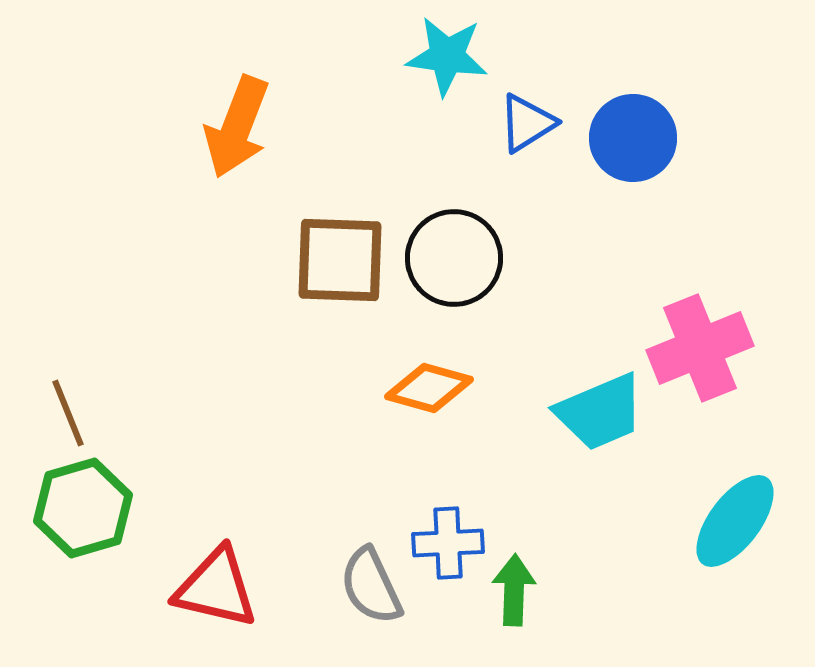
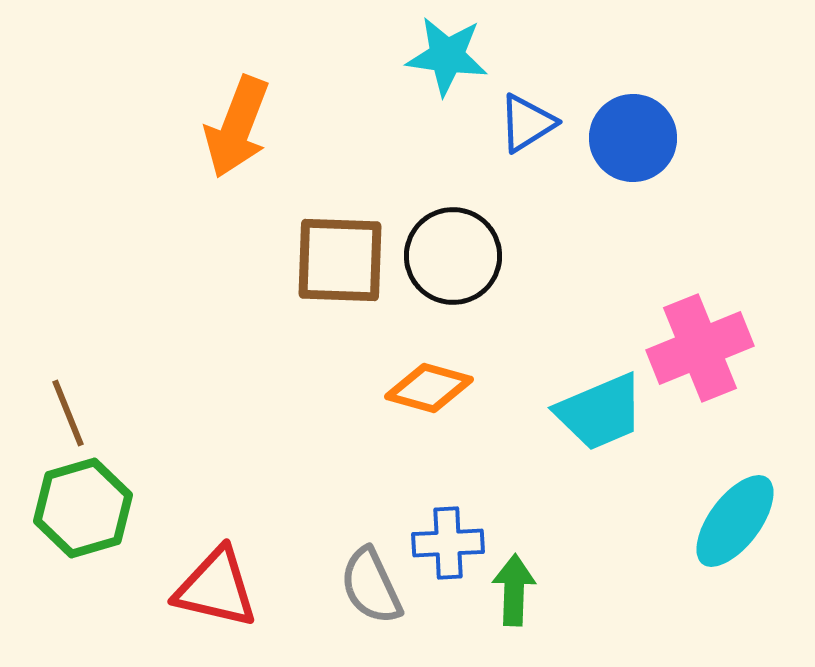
black circle: moved 1 px left, 2 px up
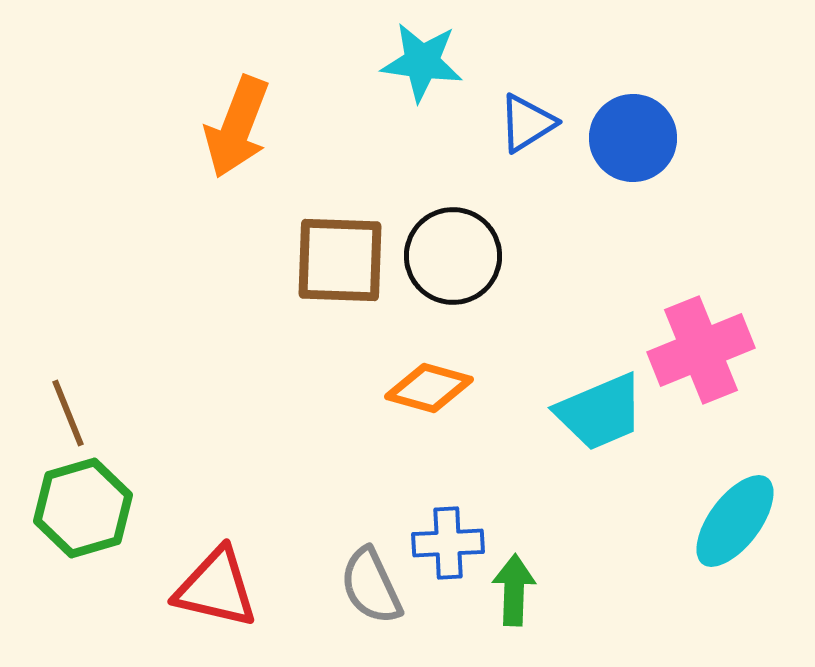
cyan star: moved 25 px left, 6 px down
pink cross: moved 1 px right, 2 px down
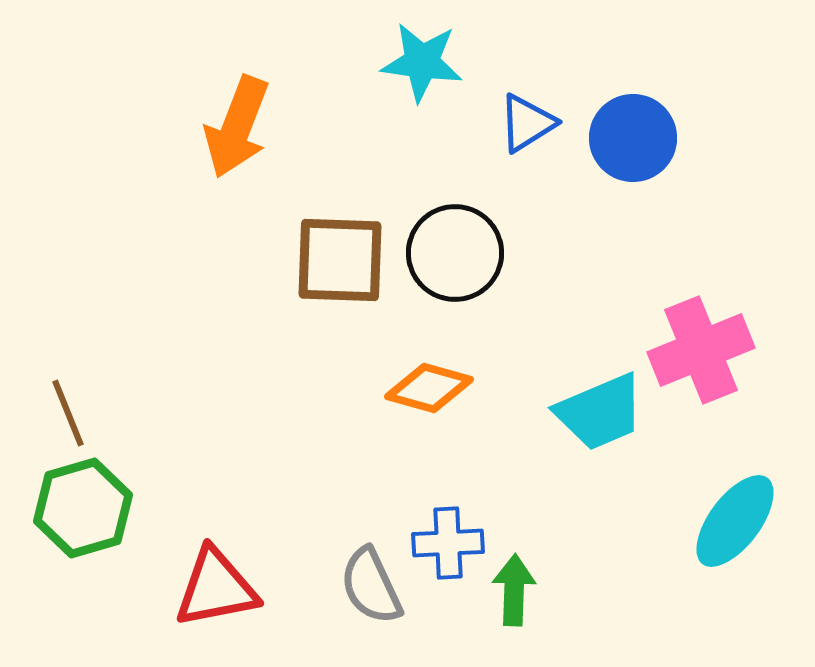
black circle: moved 2 px right, 3 px up
red triangle: rotated 24 degrees counterclockwise
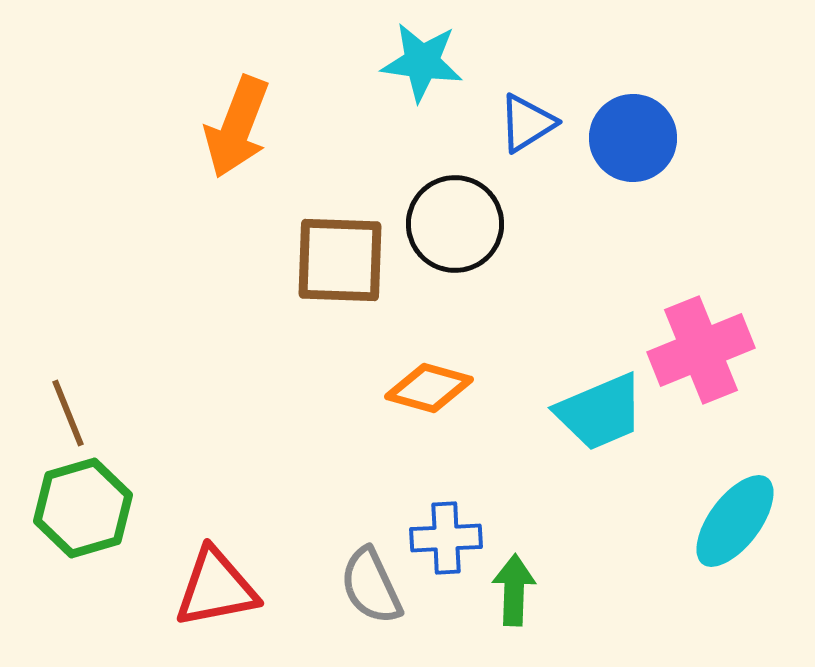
black circle: moved 29 px up
blue cross: moved 2 px left, 5 px up
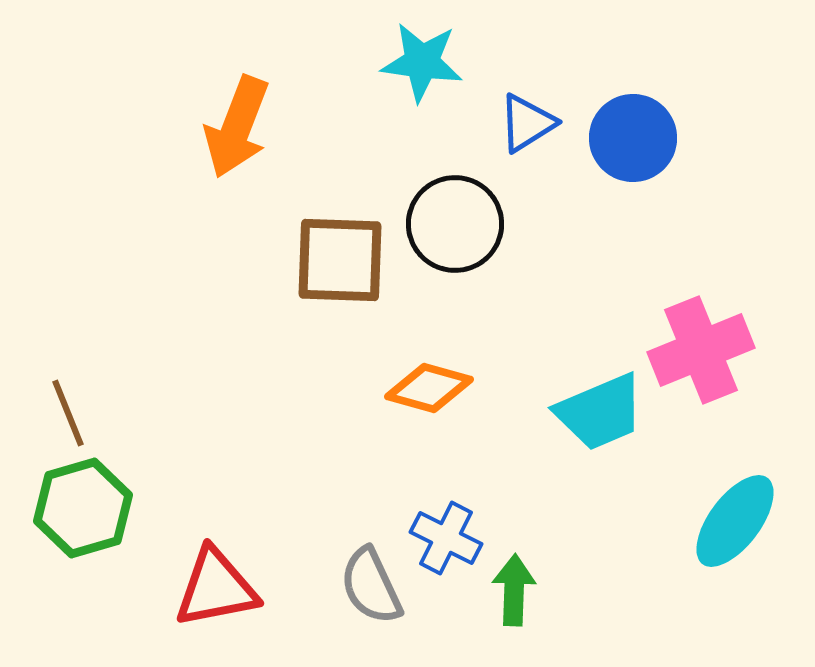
blue cross: rotated 30 degrees clockwise
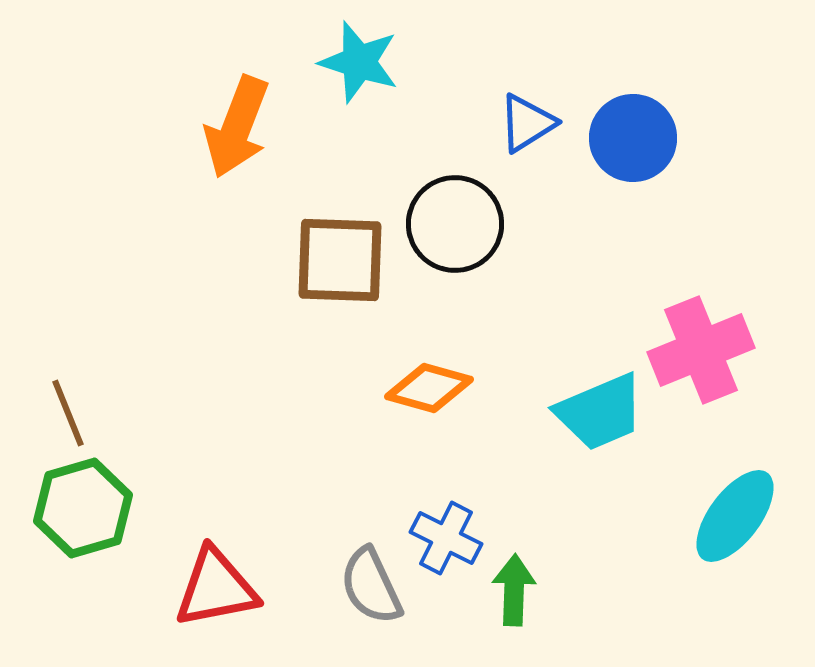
cyan star: moved 63 px left; rotated 10 degrees clockwise
cyan ellipse: moved 5 px up
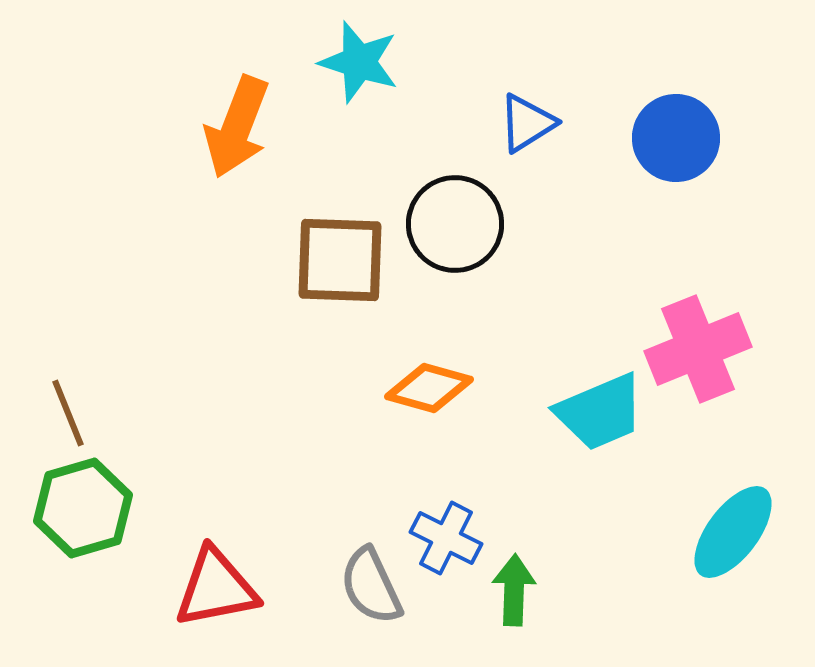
blue circle: moved 43 px right
pink cross: moved 3 px left, 1 px up
cyan ellipse: moved 2 px left, 16 px down
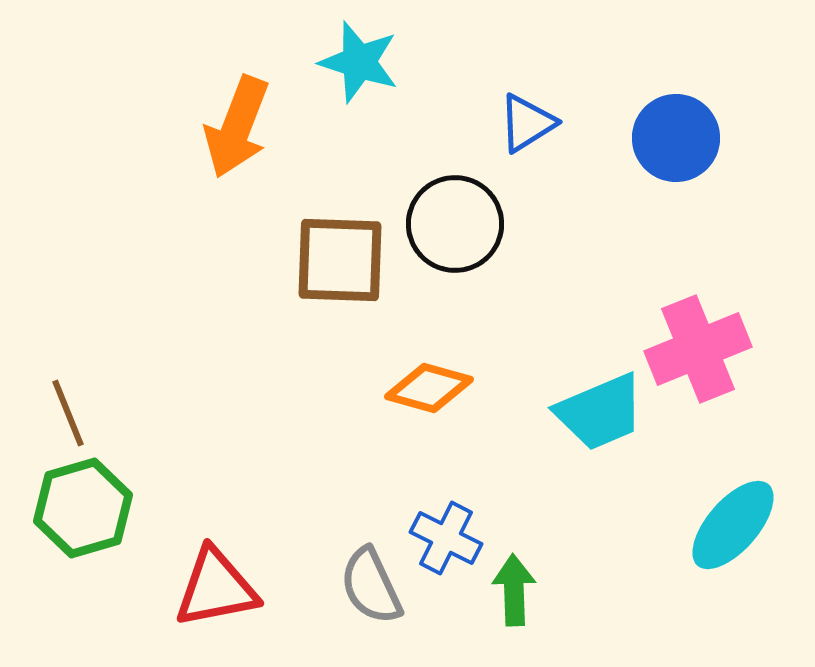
cyan ellipse: moved 7 px up; rotated 4 degrees clockwise
green arrow: rotated 4 degrees counterclockwise
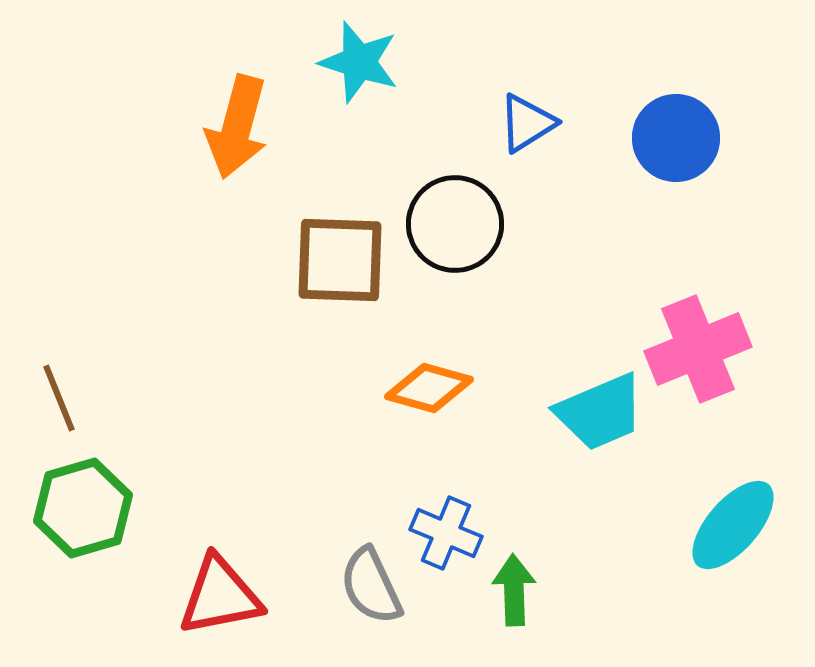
orange arrow: rotated 6 degrees counterclockwise
brown line: moved 9 px left, 15 px up
blue cross: moved 5 px up; rotated 4 degrees counterclockwise
red triangle: moved 4 px right, 8 px down
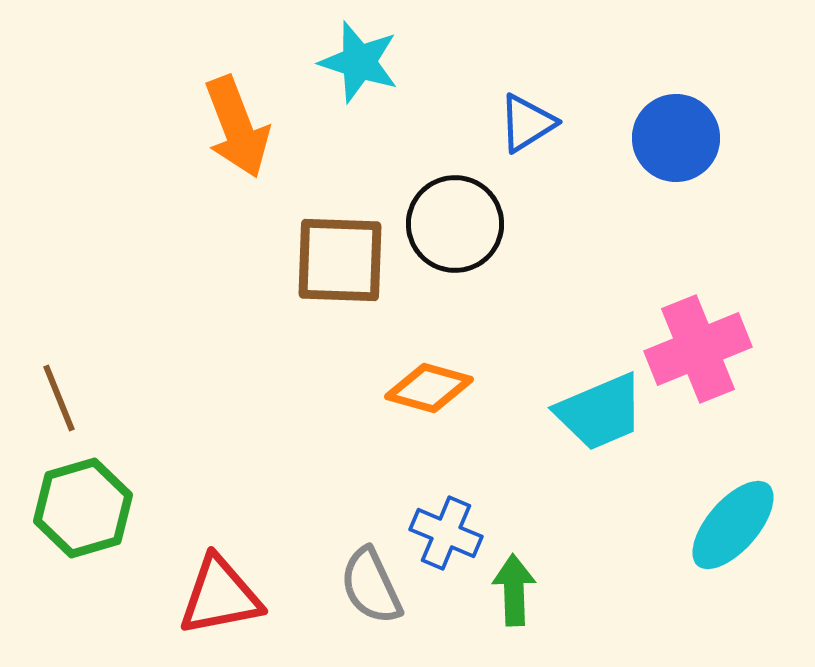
orange arrow: rotated 36 degrees counterclockwise
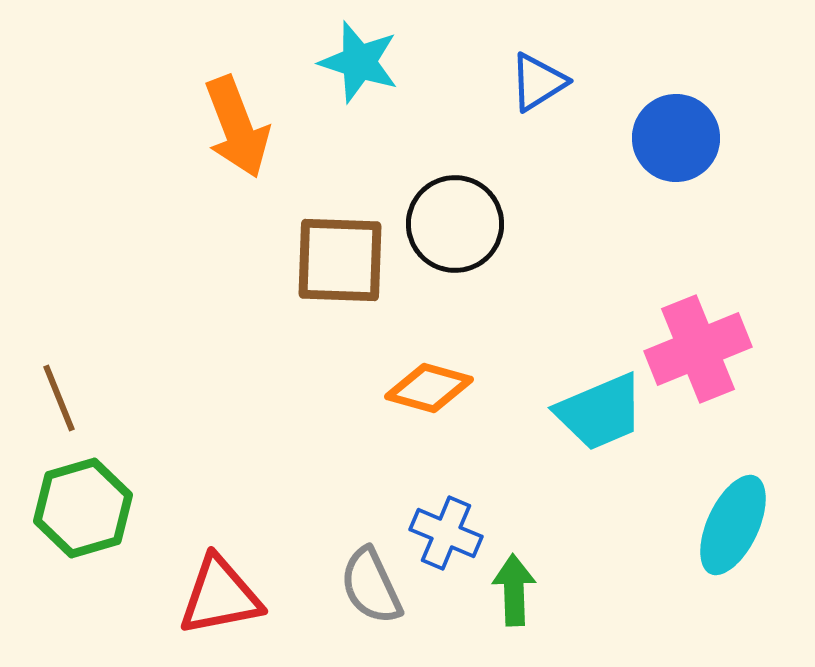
blue triangle: moved 11 px right, 41 px up
cyan ellipse: rotated 16 degrees counterclockwise
